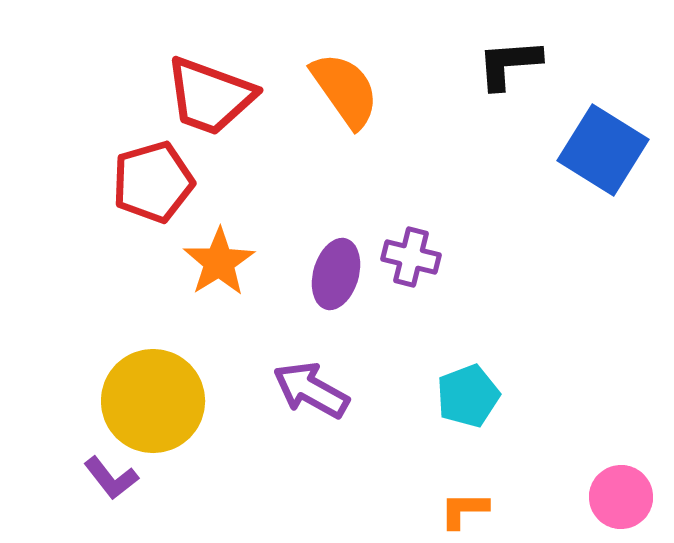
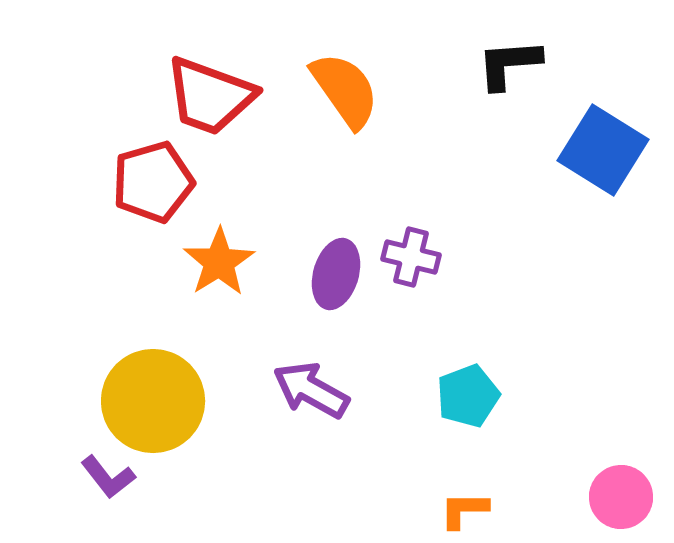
purple L-shape: moved 3 px left, 1 px up
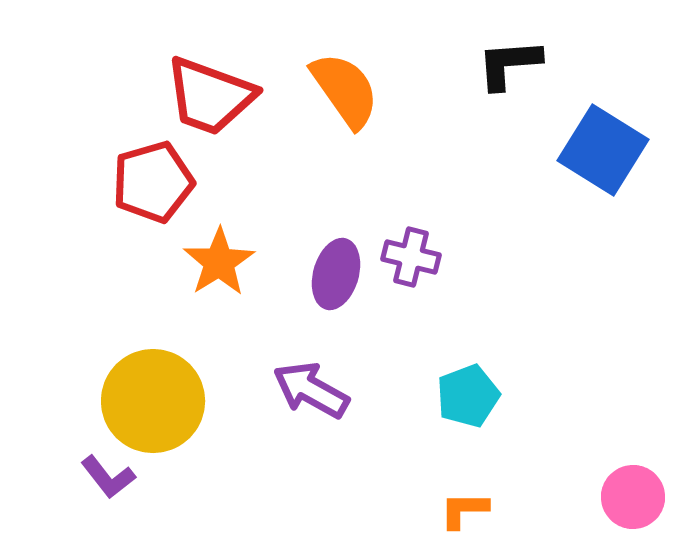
pink circle: moved 12 px right
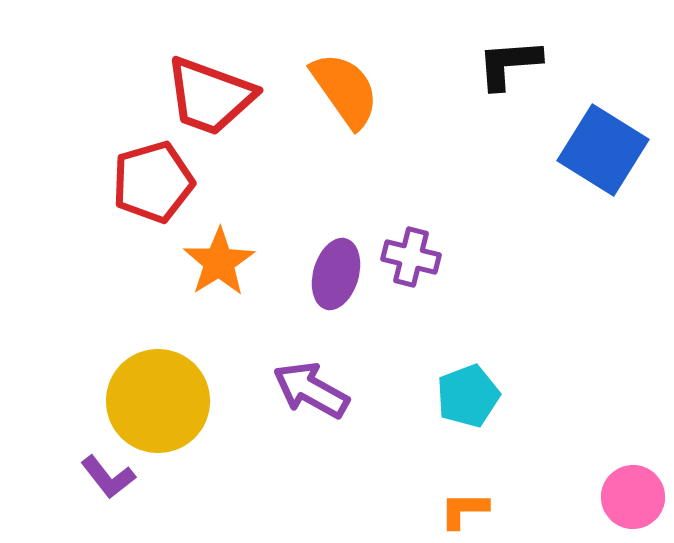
yellow circle: moved 5 px right
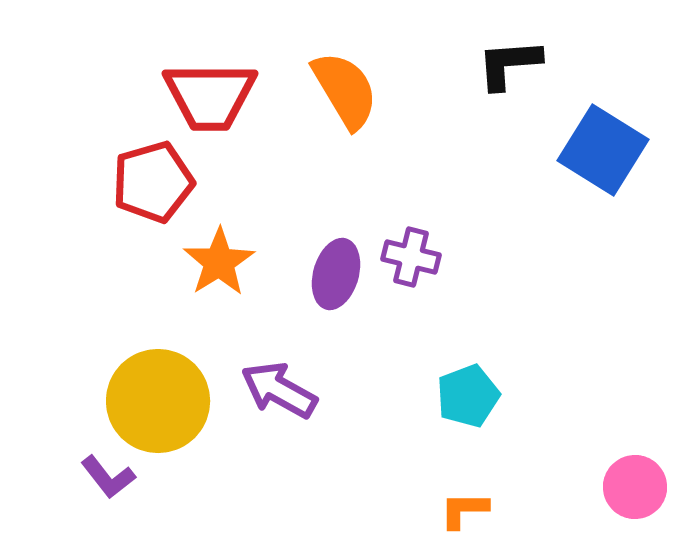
orange semicircle: rotated 4 degrees clockwise
red trapezoid: rotated 20 degrees counterclockwise
purple arrow: moved 32 px left
pink circle: moved 2 px right, 10 px up
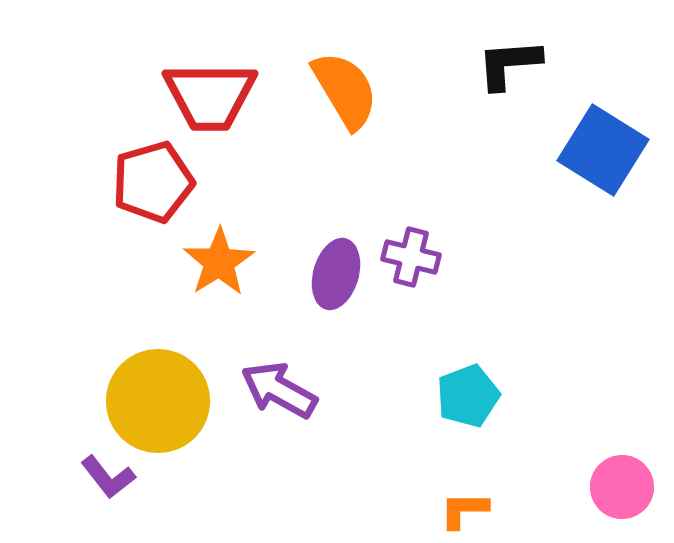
pink circle: moved 13 px left
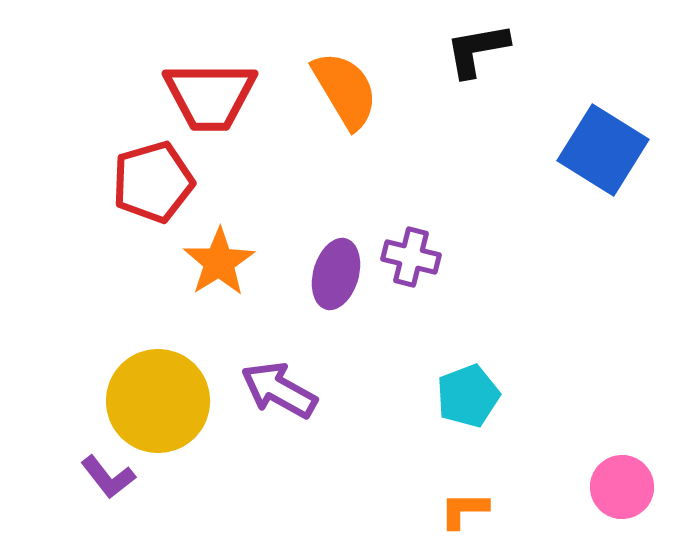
black L-shape: moved 32 px left, 14 px up; rotated 6 degrees counterclockwise
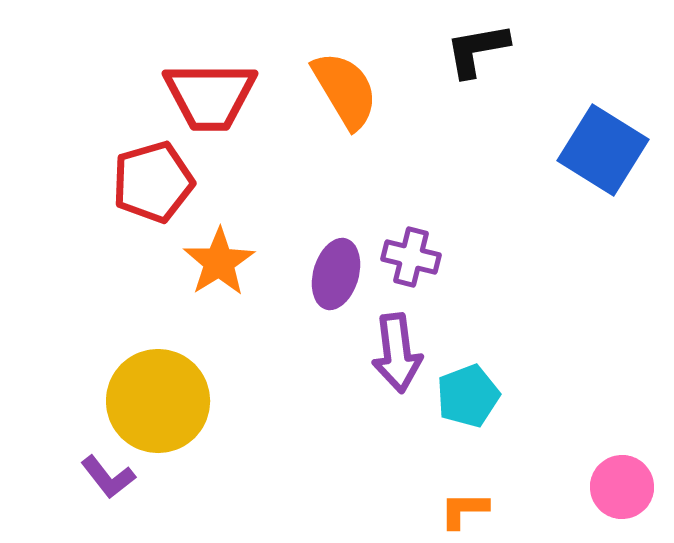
purple arrow: moved 118 px right, 37 px up; rotated 126 degrees counterclockwise
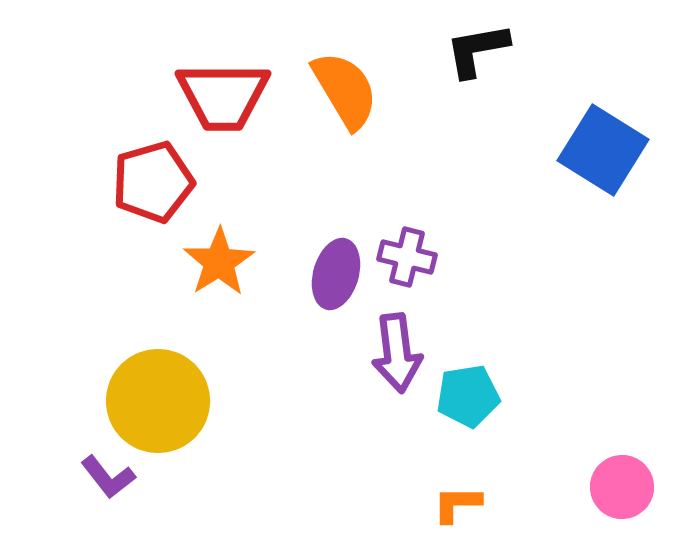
red trapezoid: moved 13 px right
purple cross: moved 4 px left
cyan pentagon: rotated 12 degrees clockwise
orange L-shape: moved 7 px left, 6 px up
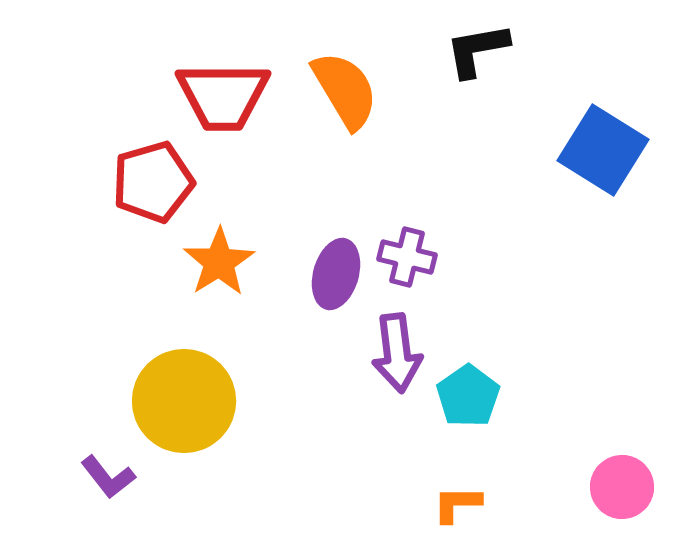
cyan pentagon: rotated 26 degrees counterclockwise
yellow circle: moved 26 px right
